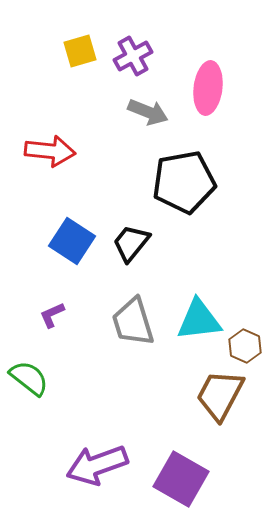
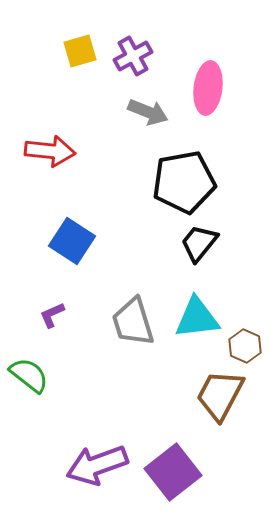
black trapezoid: moved 68 px right
cyan triangle: moved 2 px left, 2 px up
green semicircle: moved 3 px up
purple square: moved 8 px left, 7 px up; rotated 22 degrees clockwise
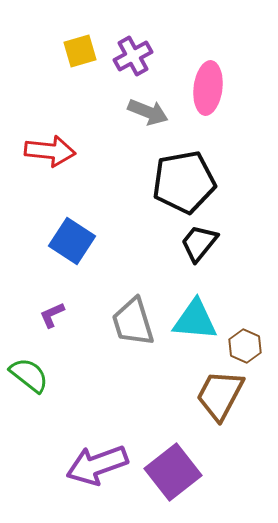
cyan triangle: moved 2 px left, 2 px down; rotated 12 degrees clockwise
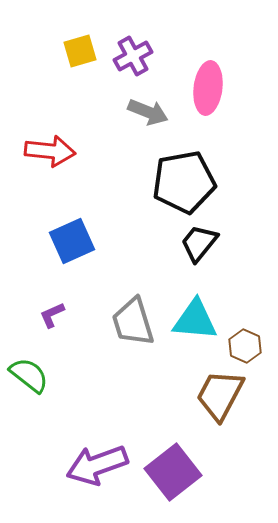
blue square: rotated 33 degrees clockwise
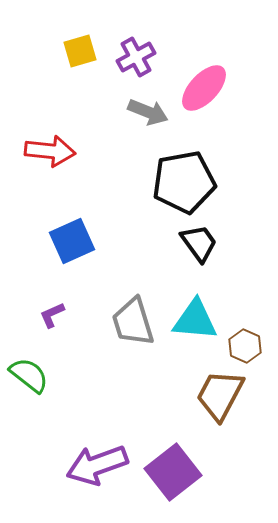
purple cross: moved 3 px right, 1 px down
pink ellipse: moved 4 px left; rotated 36 degrees clockwise
black trapezoid: rotated 105 degrees clockwise
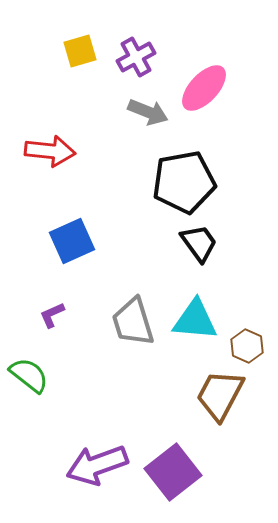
brown hexagon: moved 2 px right
